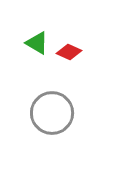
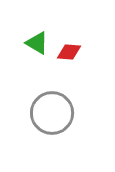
red diamond: rotated 20 degrees counterclockwise
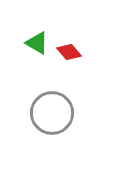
red diamond: rotated 45 degrees clockwise
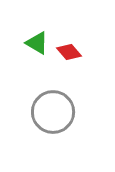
gray circle: moved 1 px right, 1 px up
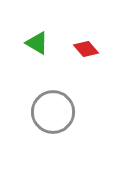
red diamond: moved 17 px right, 3 px up
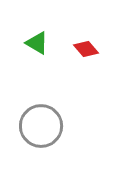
gray circle: moved 12 px left, 14 px down
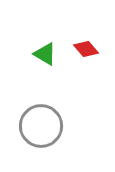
green triangle: moved 8 px right, 11 px down
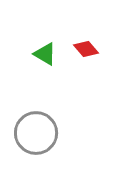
gray circle: moved 5 px left, 7 px down
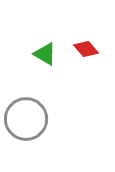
gray circle: moved 10 px left, 14 px up
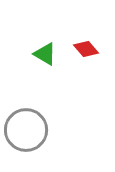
gray circle: moved 11 px down
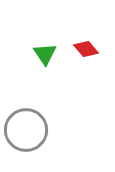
green triangle: rotated 25 degrees clockwise
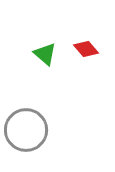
green triangle: rotated 15 degrees counterclockwise
